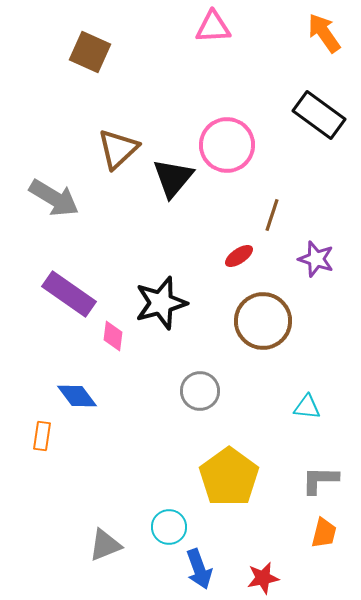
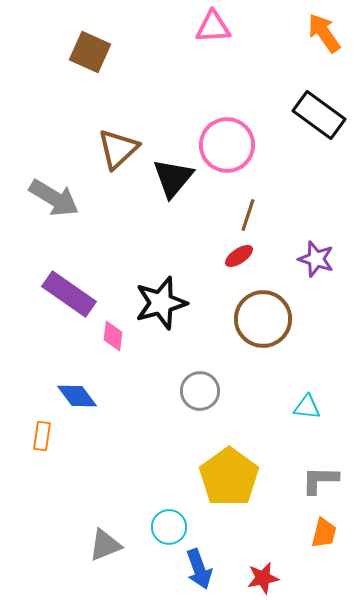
brown line: moved 24 px left
brown circle: moved 2 px up
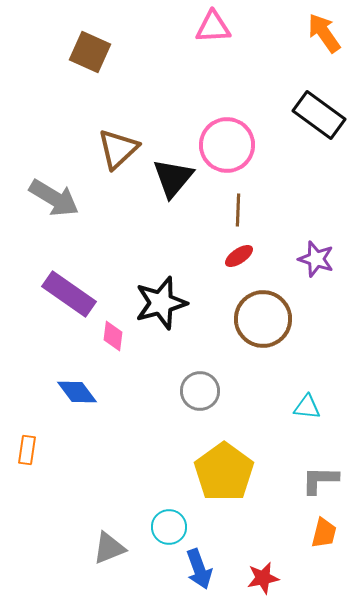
brown line: moved 10 px left, 5 px up; rotated 16 degrees counterclockwise
blue diamond: moved 4 px up
orange rectangle: moved 15 px left, 14 px down
yellow pentagon: moved 5 px left, 5 px up
gray triangle: moved 4 px right, 3 px down
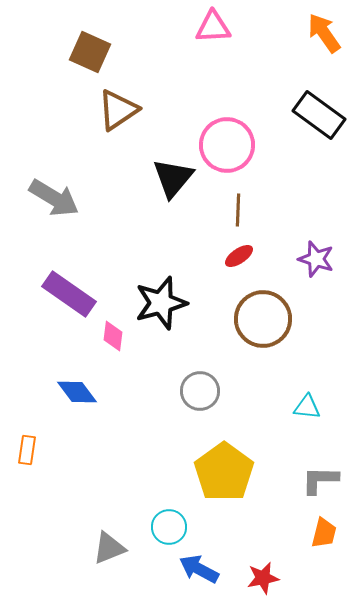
brown triangle: moved 39 px up; rotated 9 degrees clockwise
blue arrow: rotated 138 degrees clockwise
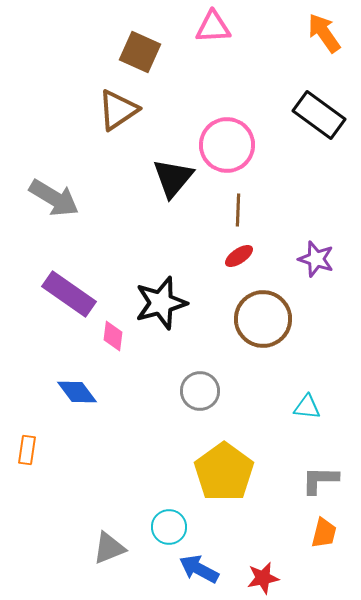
brown square: moved 50 px right
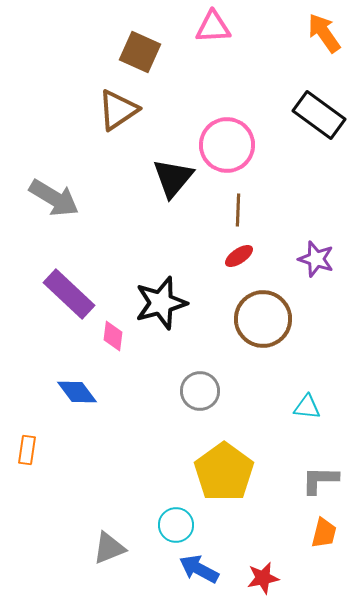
purple rectangle: rotated 8 degrees clockwise
cyan circle: moved 7 px right, 2 px up
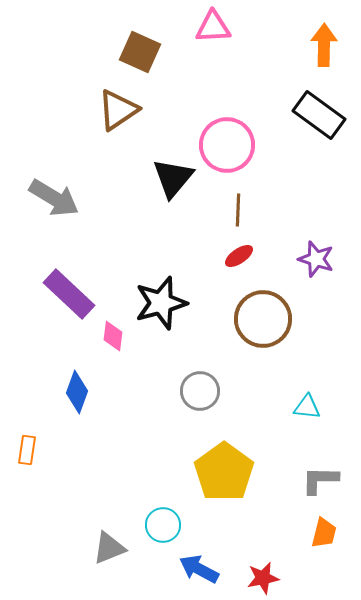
orange arrow: moved 12 px down; rotated 36 degrees clockwise
blue diamond: rotated 57 degrees clockwise
cyan circle: moved 13 px left
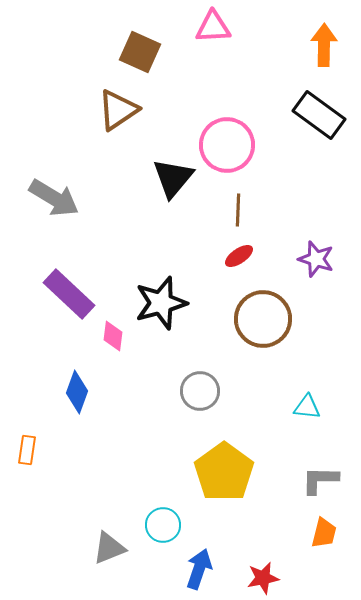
blue arrow: rotated 81 degrees clockwise
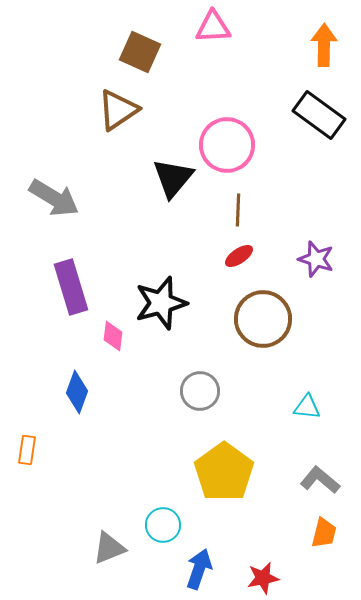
purple rectangle: moved 2 px right, 7 px up; rotated 30 degrees clockwise
gray L-shape: rotated 39 degrees clockwise
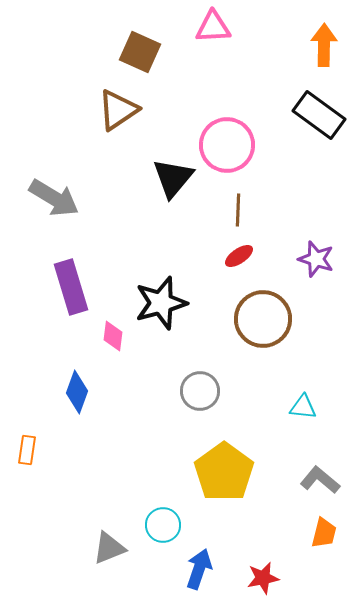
cyan triangle: moved 4 px left
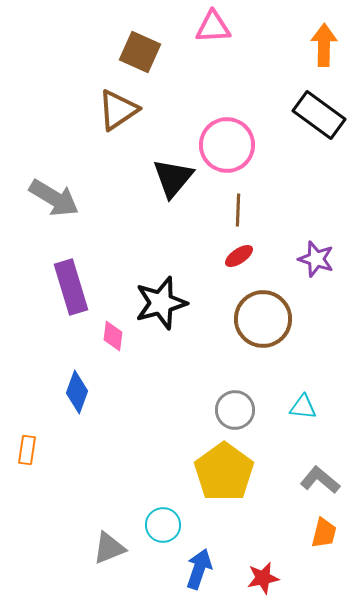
gray circle: moved 35 px right, 19 px down
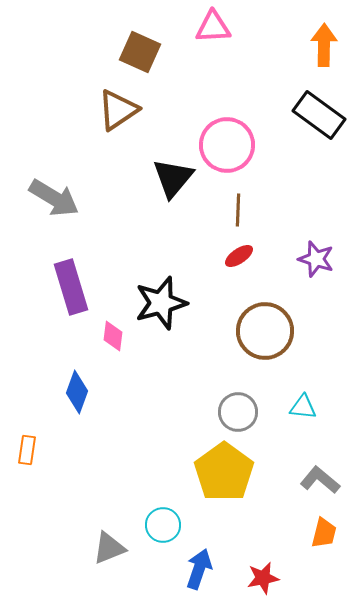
brown circle: moved 2 px right, 12 px down
gray circle: moved 3 px right, 2 px down
